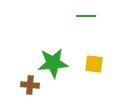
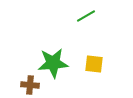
green line: rotated 30 degrees counterclockwise
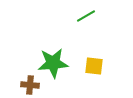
yellow square: moved 2 px down
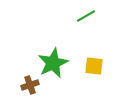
green star: rotated 20 degrees counterclockwise
brown cross: rotated 24 degrees counterclockwise
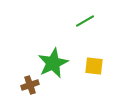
green line: moved 1 px left, 5 px down
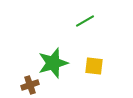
green star: rotated 8 degrees clockwise
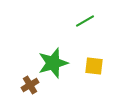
brown cross: rotated 12 degrees counterclockwise
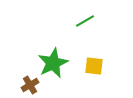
green star: rotated 8 degrees counterclockwise
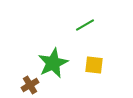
green line: moved 4 px down
yellow square: moved 1 px up
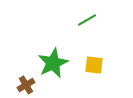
green line: moved 2 px right, 5 px up
brown cross: moved 4 px left
